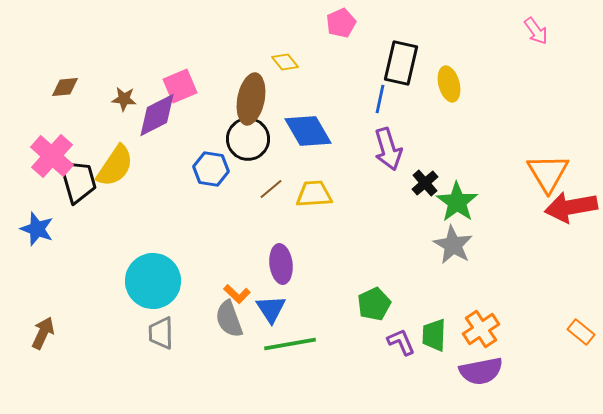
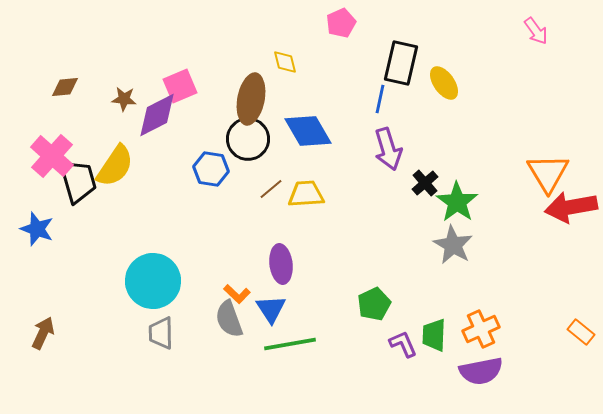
yellow diamond: rotated 24 degrees clockwise
yellow ellipse: moved 5 px left, 1 px up; rotated 20 degrees counterclockwise
yellow trapezoid: moved 8 px left
orange cross: rotated 9 degrees clockwise
purple L-shape: moved 2 px right, 2 px down
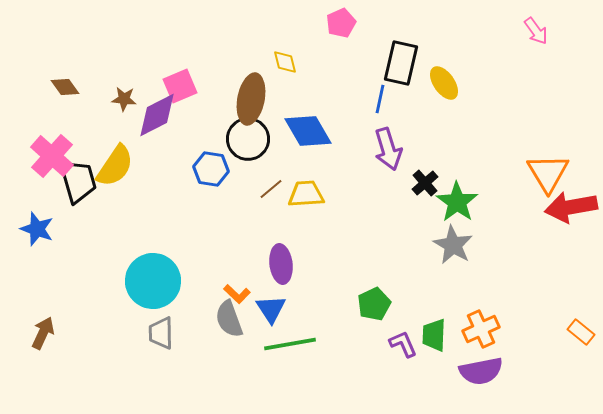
brown diamond: rotated 60 degrees clockwise
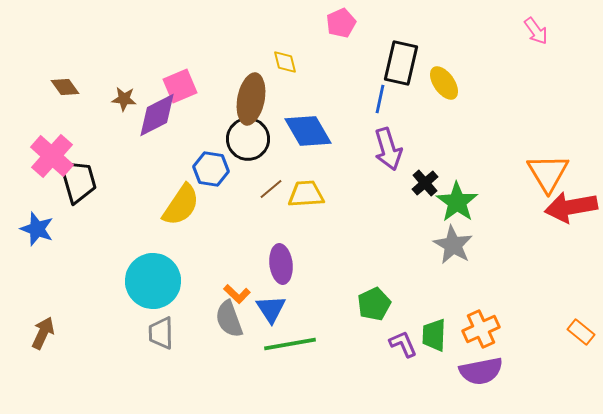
yellow semicircle: moved 66 px right, 39 px down
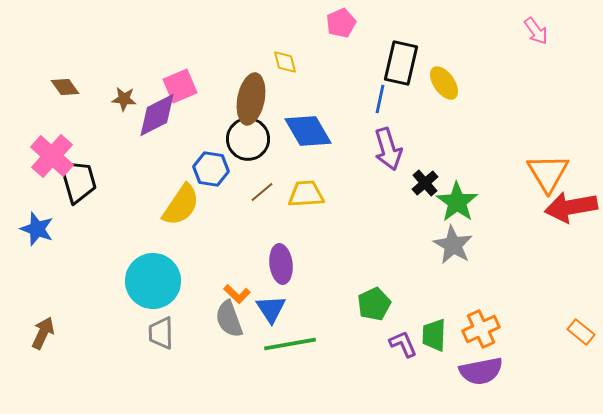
brown line: moved 9 px left, 3 px down
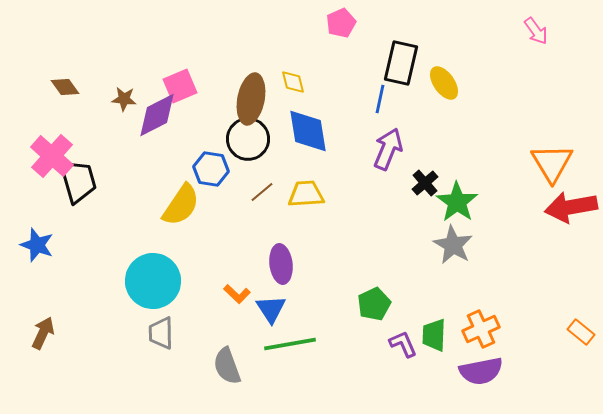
yellow diamond: moved 8 px right, 20 px down
blue diamond: rotated 21 degrees clockwise
purple arrow: rotated 141 degrees counterclockwise
orange triangle: moved 4 px right, 10 px up
blue star: moved 16 px down
gray semicircle: moved 2 px left, 47 px down
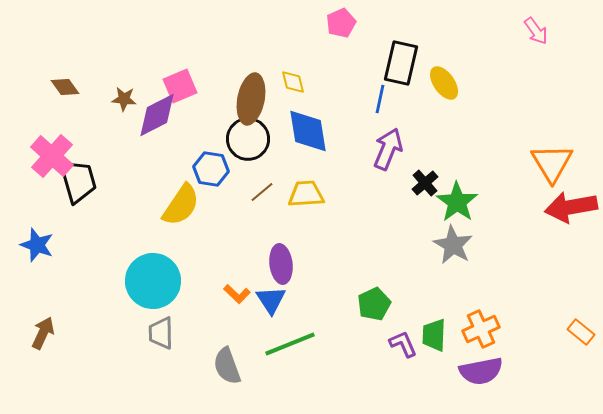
blue triangle: moved 9 px up
green line: rotated 12 degrees counterclockwise
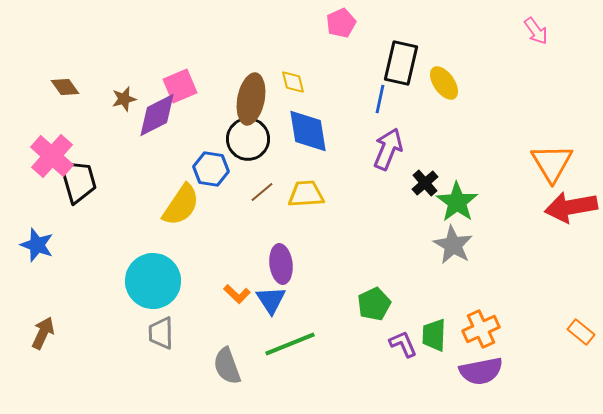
brown star: rotated 20 degrees counterclockwise
